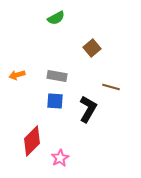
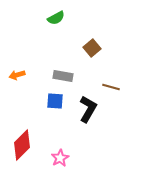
gray rectangle: moved 6 px right
red diamond: moved 10 px left, 4 px down
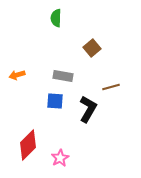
green semicircle: rotated 120 degrees clockwise
brown line: rotated 30 degrees counterclockwise
red diamond: moved 6 px right
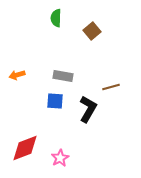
brown square: moved 17 px up
red diamond: moved 3 px left, 3 px down; rotated 24 degrees clockwise
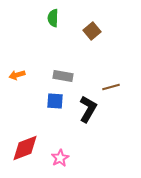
green semicircle: moved 3 px left
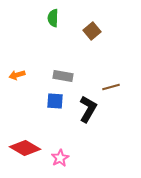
red diamond: rotated 52 degrees clockwise
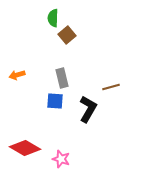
brown square: moved 25 px left, 4 px down
gray rectangle: moved 1 px left, 2 px down; rotated 66 degrees clockwise
pink star: moved 1 px right, 1 px down; rotated 24 degrees counterclockwise
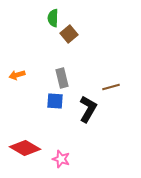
brown square: moved 2 px right, 1 px up
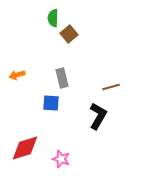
blue square: moved 4 px left, 2 px down
black L-shape: moved 10 px right, 7 px down
red diamond: rotated 48 degrees counterclockwise
